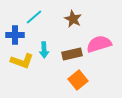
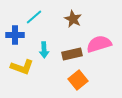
yellow L-shape: moved 6 px down
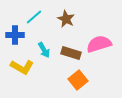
brown star: moved 7 px left
cyan arrow: rotated 28 degrees counterclockwise
brown rectangle: moved 1 px left, 1 px up; rotated 30 degrees clockwise
yellow L-shape: rotated 10 degrees clockwise
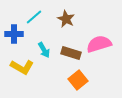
blue cross: moved 1 px left, 1 px up
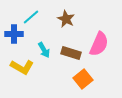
cyan line: moved 3 px left
pink semicircle: rotated 130 degrees clockwise
orange square: moved 5 px right, 1 px up
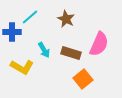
cyan line: moved 1 px left
blue cross: moved 2 px left, 2 px up
